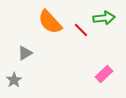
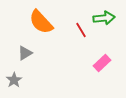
orange semicircle: moved 9 px left
red line: rotated 14 degrees clockwise
pink rectangle: moved 2 px left, 11 px up
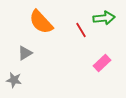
gray star: rotated 28 degrees counterclockwise
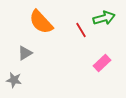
green arrow: rotated 10 degrees counterclockwise
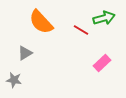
red line: rotated 28 degrees counterclockwise
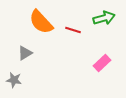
red line: moved 8 px left; rotated 14 degrees counterclockwise
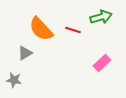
green arrow: moved 3 px left, 1 px up
orange semicircle: moved 7 px down
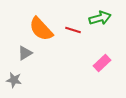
green arrow: moved 1 px left, 1 px down
